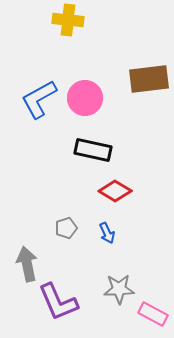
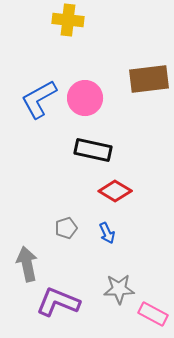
purple L-shape: rotated 135 degrees clockwise
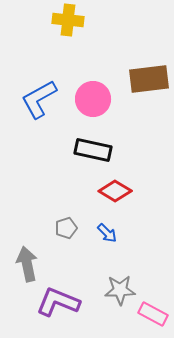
pink circle: moved 8 px right, 1 px down
blue arrow: rotated 20 degrees counterclockwise
gray star: moved 1 px right, 1 px down
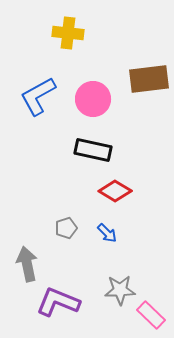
yellow cross: moved 13 px down
blue L-shape: moved 1 px left, 3 px up
pink rectangle: moved 2 px left, 1 px down; rotated 16 degrees clockwise
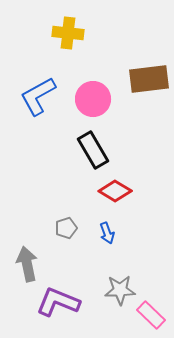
black rectangle: rotated 48 degrees clockwise
blue arrow: rotated 25 degrees clockwise
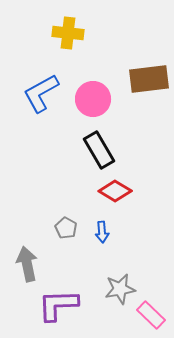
blue L-shape: moved 3 px right, 3 px up
black rectangle: moved 6 px right
gray pentagon: rotated 25 degrees counterclockwise
blue arrow: moved 5 px left, 1 px up; rotated 15 degrees clockwise
gray star: moved 1 px up; rotated 8 degrees counterclockwise
purple L-shape: moved 3 px down; rotated 24 degrees counterclockwise
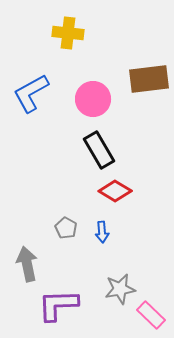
blue L-shape: moved 10 px left
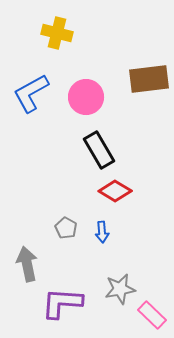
yellow cross: moved 11 px left; rotated 8 degrees clockwise
pink circle: moved 7 px left, 2 px up
purple L-shape: moved 4 px right, 2 px up; rotated 6 degrees clockwise
pink rectangle: moved 1 px right
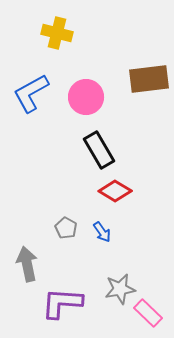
blue arrow: rotated 30 degrees counterclockwise
pink rectangle: moved 4 px left, 2 px up
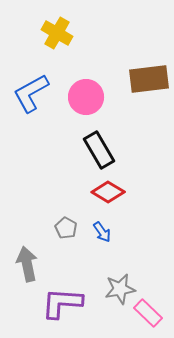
yellow cross: rotated 16 degrees clockwise
red diamond: moved 7 px left, 1 px down
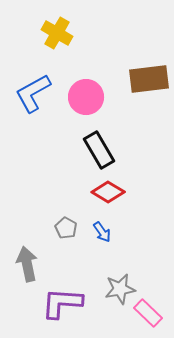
blue L-shape: moved 2 px right
